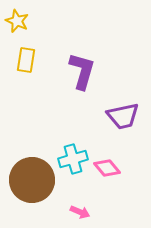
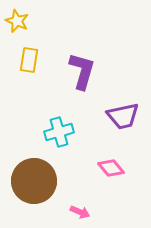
yellow rectangle: moved 3 px right
cyan cross: moved 14 px left, 27 px up
pink diamond: moved 4 px right
brown circle: moved 2 px right, 1 px down
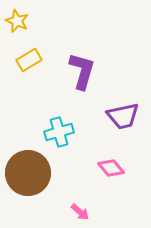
yellow rectangle: rotated 50 degrees clockwise
brown circle: moved 6 px left, 8 px up
pink arrow: rotated 18 degrees clockwise
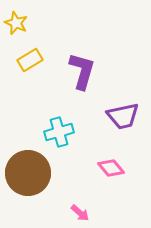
yellow star: moved 1 px left, 2 px down
yellow rectangle: moved 1 px right
pink arrow: moved 1 px down
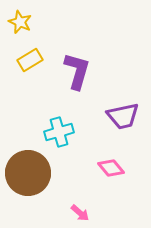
yellow star: moved 4 px right, 1 px up
purple L-shape: moved 5 px left
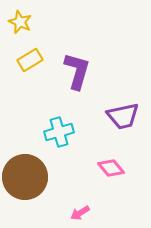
brown circle: moved 3 px left, 4 px down
pink arrow: rotated 108 degrees clockwise
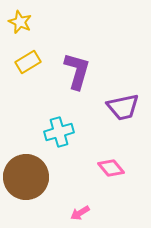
yellow rectangle: moved 2 px left, 2 px down
purple trapezoid: moved 9 px up
brown circle: moved 1 px right
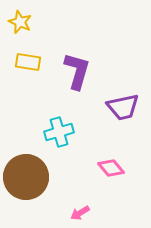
yellow rectangle: rotated 40 degrees clockwise
